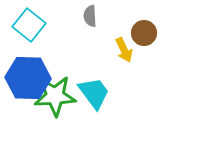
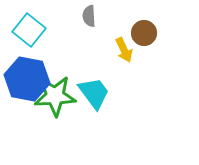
gray semicircle: moved 1 px left
cyan square: moved 5 px down
blue hexagon: moved 1 px left, 1 px down; rotated 9 degrees clockwise
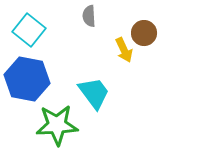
green star: moved 2 px right, 29 px down
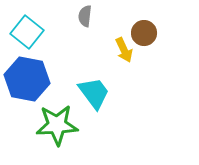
gray semicircle: moved 4 px left; rotated 10 degrees clockwise
cyan square: moved 2 px left, 2 px down
